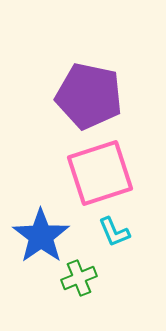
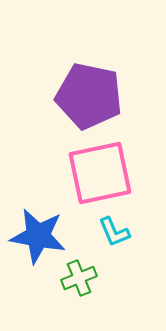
pink square: rotated 6 degrees clockwise
blue star: moved 3 px left; rotated 26 degrees counterclockwise
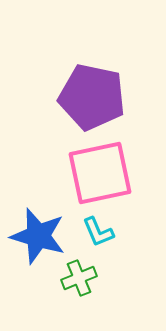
purple pentagon: moved 3 px right, 1 px down
cyan L-shape: moved 16 px left
blue star: rotated 6 degrees clockwise
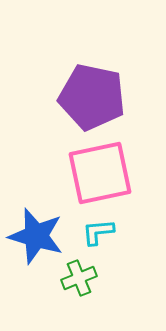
cyan L-shape: rotated 108 degrees clockwise
blue star: moved 2 px left
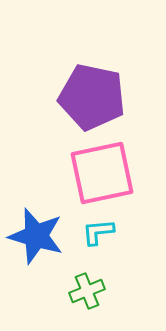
pink square: moved 2 px right
green cross: moved 8 px right, 13 px down
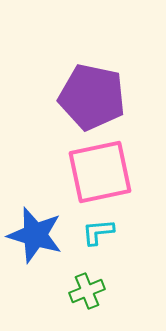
pink square: moved 2 px left, 1 px up
blue star: moved 1 px left, 1 px up
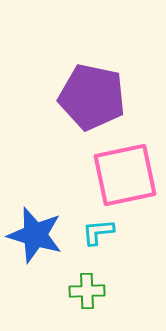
pink square: moved 25 px right, 3 px down
green cross: rotated 20 degrees clockwise
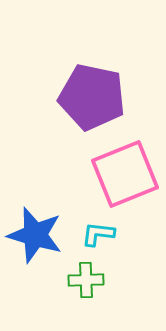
pink square: moved 1 px up; rotated 10 degrees counterclockwise
cyan L-shape: moved 2 px down; rotated 12 degrees clockwise
green cross: moved 1 px left, 11 px up
